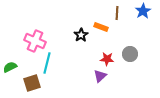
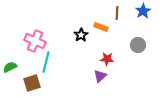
gray circle: moved 8 px right, 9 px up
cyan line: moved 1 px left, 1 px up
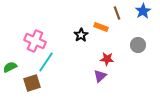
brown line: rotated 24 degrees counterclockwise
cyan line: rotated 20 degrees clockwise
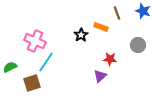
blue star: rotated 21 degrees counterclockwise
red star: moved 3 px right
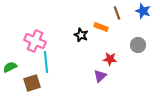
black star: rotated 16 degrees counterclockwise
cyan line: rotated 40 degrees counterclockwise
